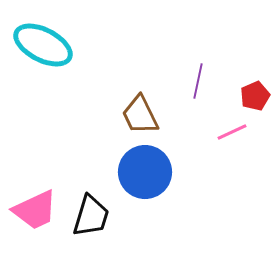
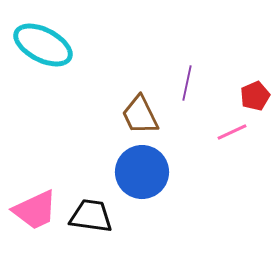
purple line: moved 11 px left, 2 px down
blue circle: moved 3 px left
black trapezoid: rotated 99 degrees counterclockwise
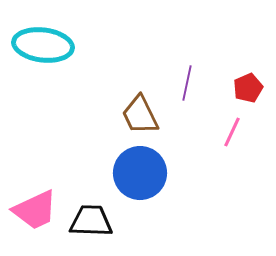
cyan ellipse: rotated 20 degrees counterclockwise
red pentagon: moved 7 px left, 8 px up
pink line: rotated 40 degrees counterclockwise
blue circle: moved 2 px left, 1 px down
black trapezoid: moved 5 px down; rotated 6 degrees counterclockwise
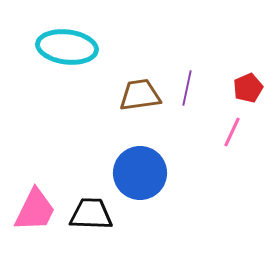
cyan ellipse: moved 24 px right, 2 px down
purple line: moved 5 px down
brown trapezoid: moved 20 px up; rotated 108 degrees clockwise
pink trapezoid: rotated 39 degrees counterclockwise
black trapezoid: moved 7 px up
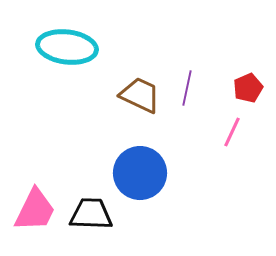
brown trapezoid: rotated 33 degrees clockwise
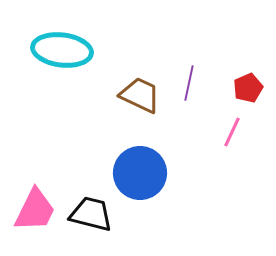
cyan ellipse: moved 5 px left, 3 px down
purple line: moved 2 px right, 5 px up
black trapezoid: rotated 12 degrees clockwise
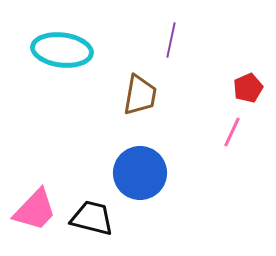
purple line: moved 18 px left, 43 px up
brown trapezoid: rotated 75 degrees clockwise
pink trapezoid: rotated 18 degrees clockwise
black trapezoid: moved 1 px right, 4 px down
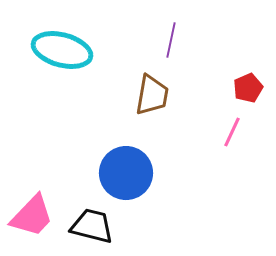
cyan ellipse: rotated 8 degrees clockwise
brown trapezoid: moved 12 px right
blue circle: moved 14 px left
pink trapezoid: moved 3 px left, 6 px down
black trapezoid: moved 8 px down
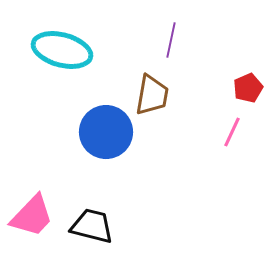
blue circle: moved 20 px left, 41 px up
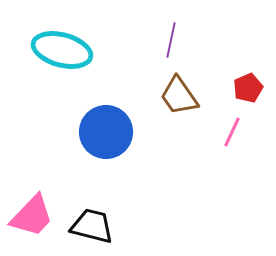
brown trapezoid: moved 27 px right, 1 px down; rotated 135 degrees clockwise
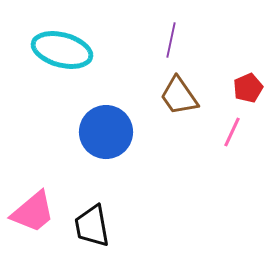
pink trapezoid: moved 1 px right, 4 px up; rotated 6 degrees clockwise
black trapezoid: rotated 114 degrees counterclockwise
